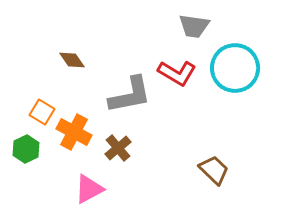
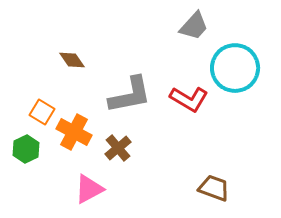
gray trapezoid: rotated 56 degrees counterclockwise
red L-shape: moved 12 px right, 26 px down
brown trapezoid: moved 18 px down; rotated 24 degrees counterclockwise
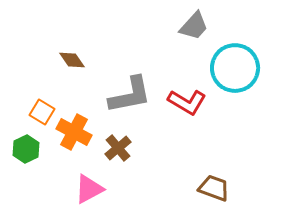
red L-shape: moved 2 px left, 3 px down
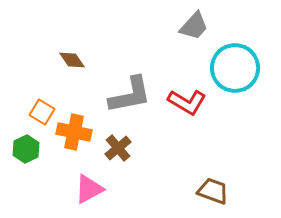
orange cross: rotated 16 degrees counterclockwise
brown trapezoid: moved 1 px left, 3 px down
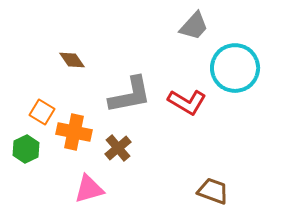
pink triangle: rotated 12 degrees clockwise
